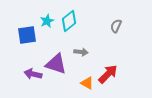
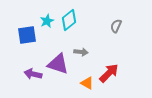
cyan diamond: moved 1 px up
purple triangle: moved 2 px right
red arrow: moved 1 px right, 1 px up
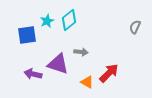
gray semicircle: moved 19 px right, 1 px down
orange triangle: moved 1 px up
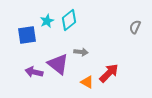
purple triangle: rotated 20 degrees clockwise
purple arrow: moved 1 px right, 2 px up
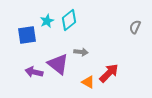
orange triangle: moved 1 px right
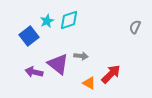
cyan diamond: rotated 20 degrees clockwise
blue square: moved 2 px right, 1 px down; rotated 30 degrees counterclockwise
gray arrow: moved 4 px down
red arrow: moved 2 px right, 1 px down
orange triangle: moved 1 px right, 1 px down
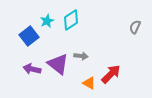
cyan diamond: moved 2 px right; rotated 15 degrees counterclockwise
purple arrow: moved 2 px left, 3 px up
